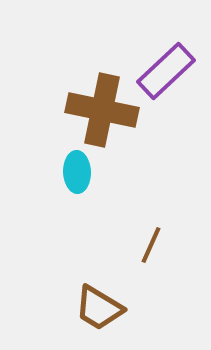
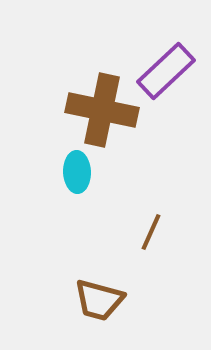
brown line: moved 13 px up
brown trapezoid: moved 8 px up; rotated 16 degrees counterclockwise
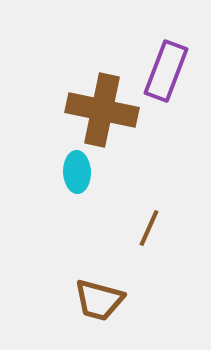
purple rectangle: rotated 26 degrees counterclockwise
brown line: moved 2 px left, 4 px up
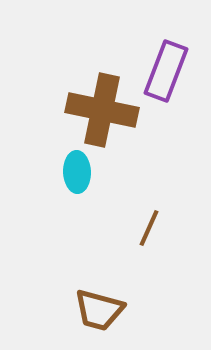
brown trapezoid: moved 10 px down
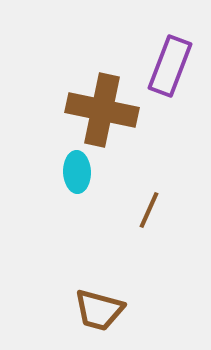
purple rectangle: moved 4 px right, 5 px up
brown line: moved 18 px up
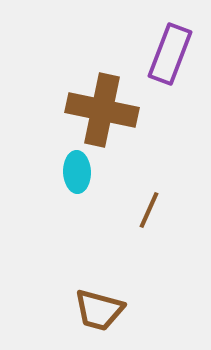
purple rectangle: moved 12 px up
